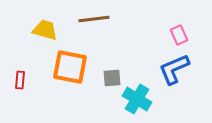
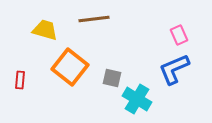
orange square: rotated 27 degrees clockwise
gray square: rotated 18 degrees clockwise
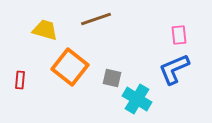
brown line: moved 2 px right; rotated 12 degrees counterclockwise
pink rectangle: rotated 18 degrees clockwise
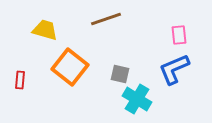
brown line: moved 10 px right
gray square: moved 8 px right, 4 px up
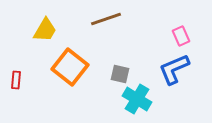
yellow trapezoid: rotated 104 degrees clockwise
pink rectangle: moved 2 px right, 1 px down; rotated 18 degrees counterclockwise
red rectangle: moved 4 px left
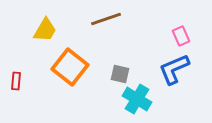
red rectangle: moved 1 px down
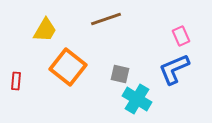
orange square: moved 2 px left
